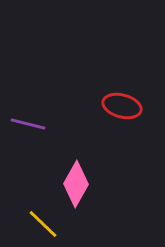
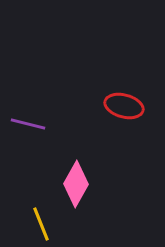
red ellipse: moved 2 px right
yellow line: moved 2 px left; rotated 24 degrees clockwise
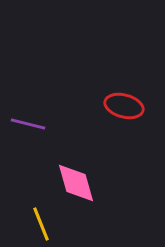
pink diamond: moved 1 px up; rotated 45 degrees counterclockwise
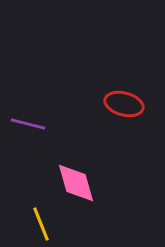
red ellipse: moved 2 px up
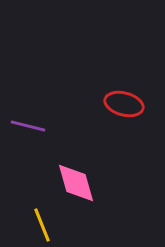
purple line: moved 2 px down
yellow line: moved 1 px right, 1 px down
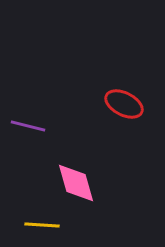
red ellipse: rotated 12 degrees clockwise
yellow line: rotated 64 degrees counterclockwise
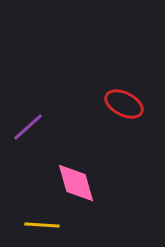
purple line: moved 1 px down; rotated 56 degrees counterclockwise
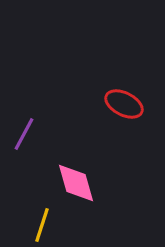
purple line: moved 4 px left, 7 px down; rotated 20 degrees counterclockwise
yellow line: rotated 76 degrees counterclockwise
